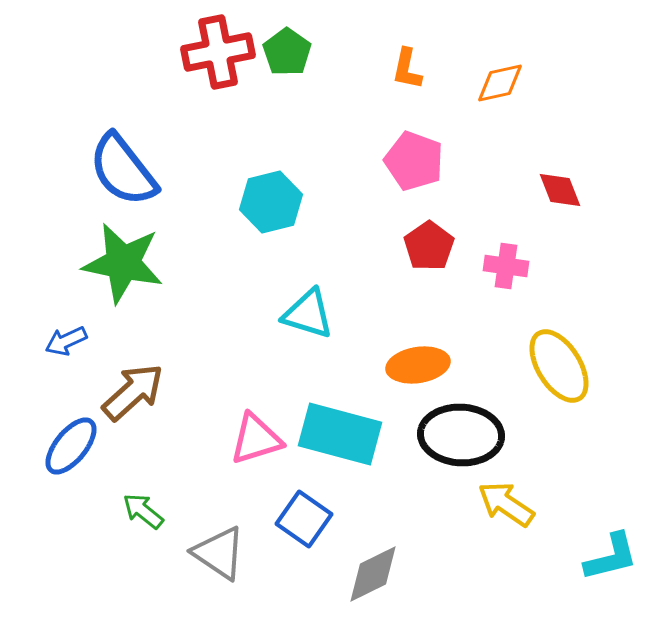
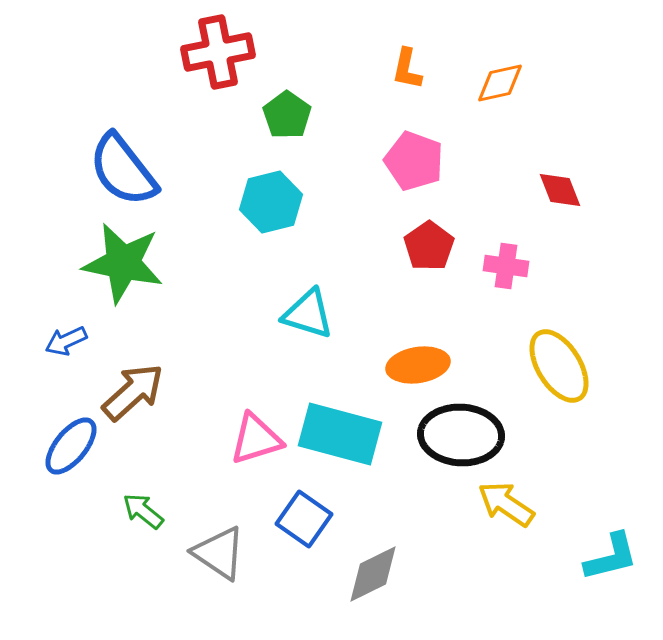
green pentagon: moved 63 px down
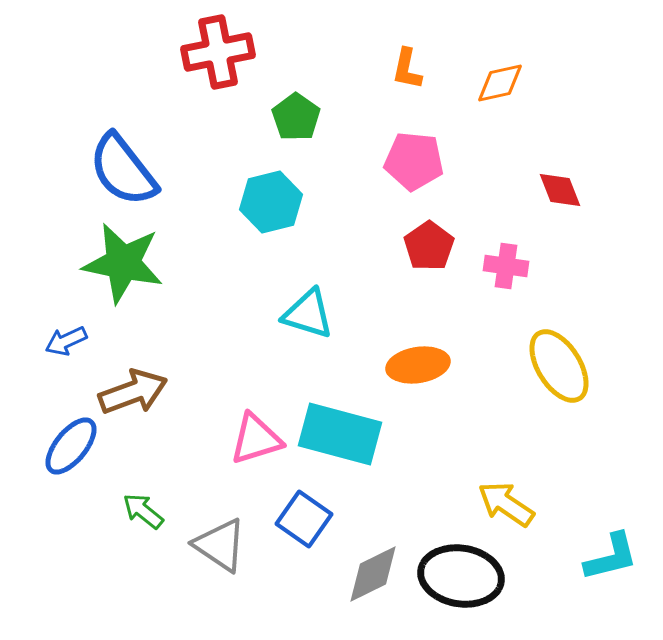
green pentagon: moved 9 px right, 2 px down
pink pentagon: rotated 14 degrees counterclockwise
brown arrow: rotated 22 degrees clockwise
black ellipse: moved 141 px down; rotated 6 degrees clockwise
gray triangle: moved 1 px right, 8 px up
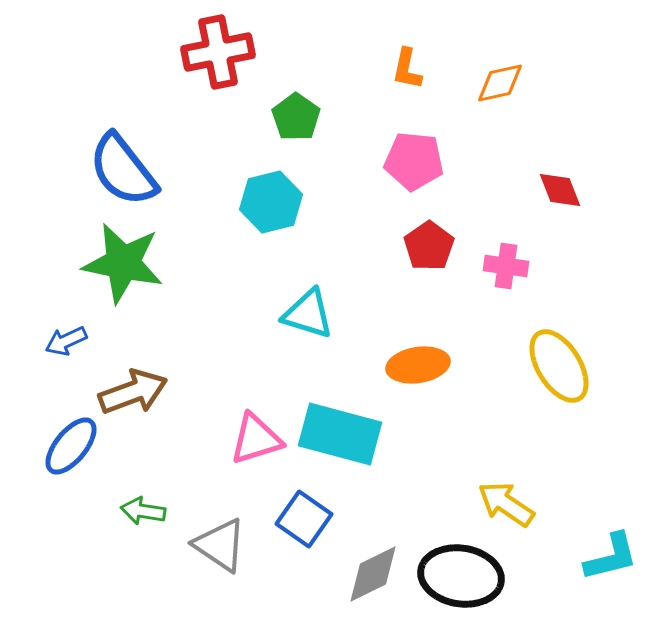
green arrow: rotated 30 degrees counterclockwise
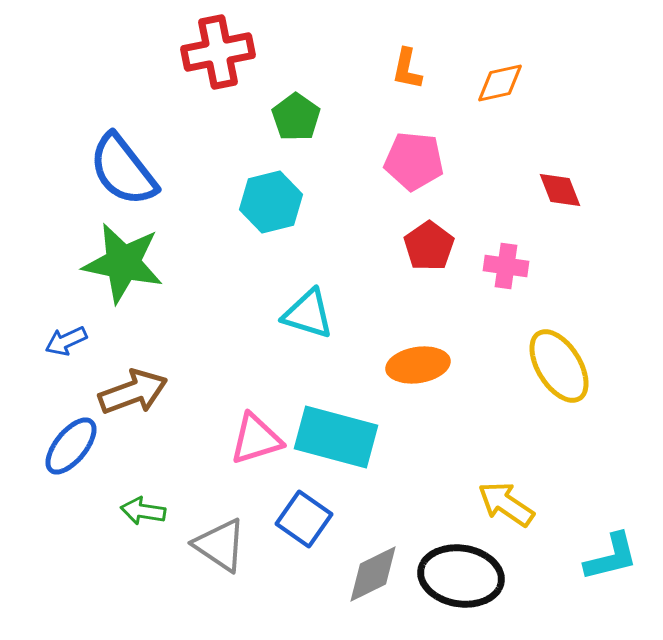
cyan rectangle: moved 4 px left, 3 px down
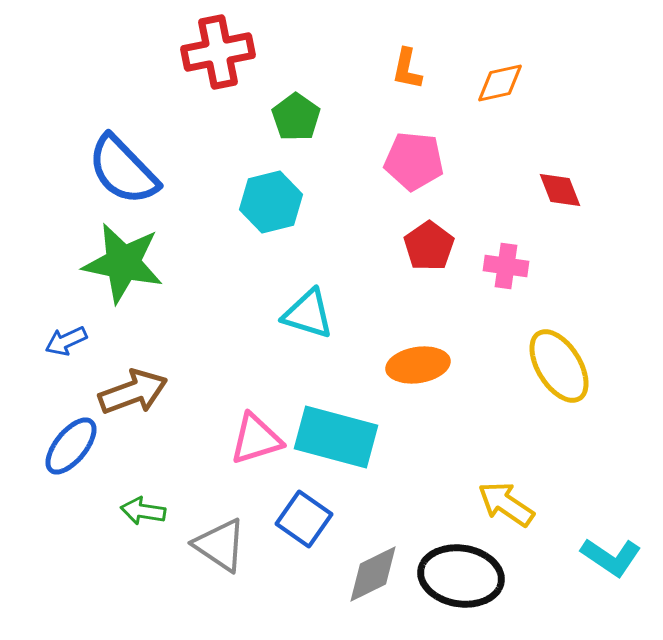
blue semicircle: rotated 6 degrees counterclockwise
cyan L-shape: rotated 48 degrees clockwise
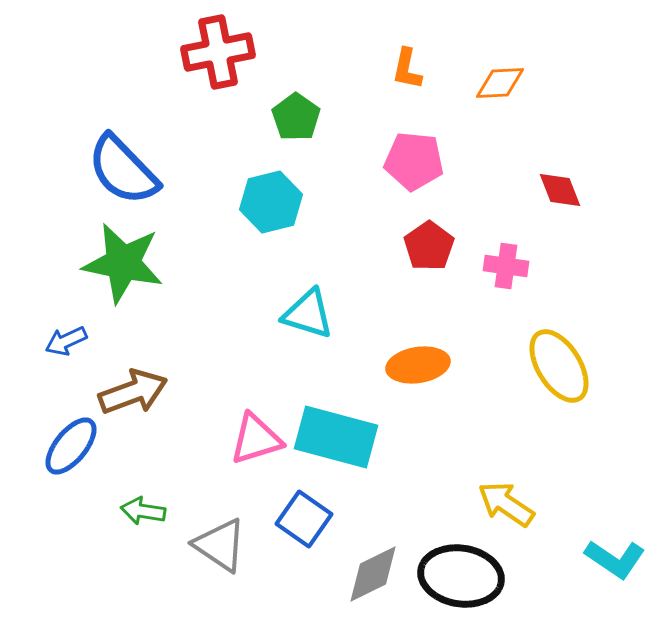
orange diamond: rotated 9 degrees clockwise
cyan L-shape: moved 4 px right, 2 px down
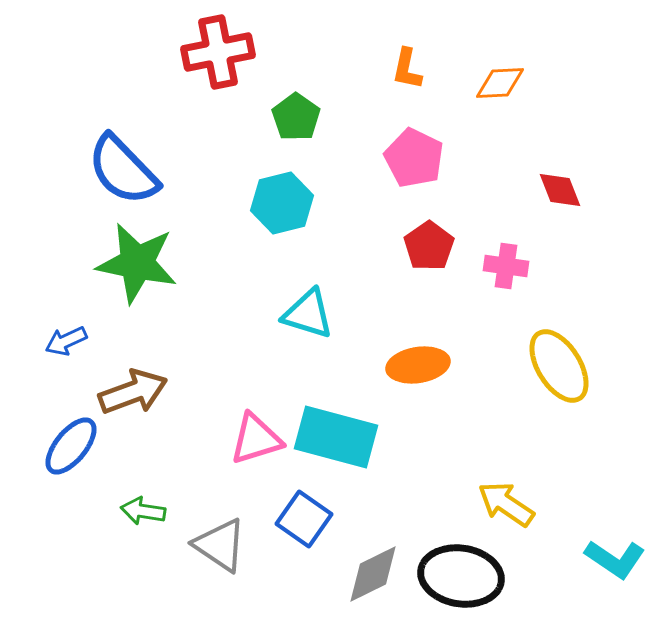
pink pentagon: moved 3 px up; rotated 20 degrees clockwise
cyan hexagon: moved 11 px right, 1 px down
green star: moved 14 px right
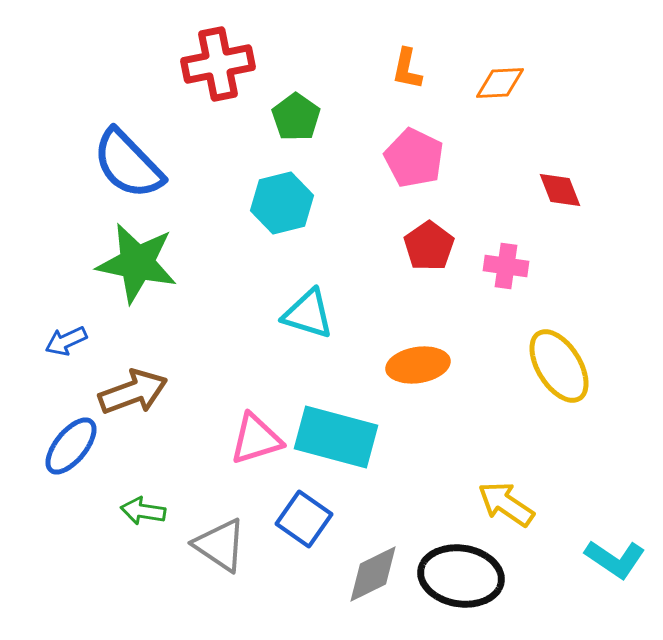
red cross: moved 12 px down
blue semicircle: moved 5 px right, 6 px up
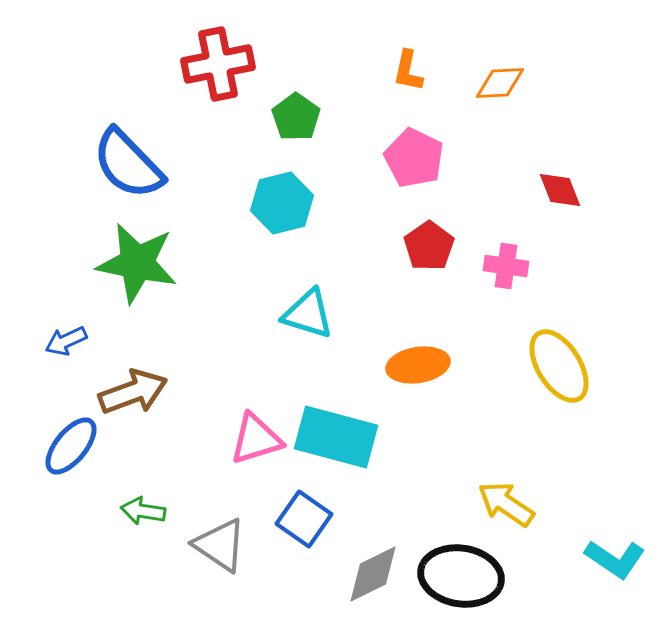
orange L-shape: moved 1 px right, 2 px down
